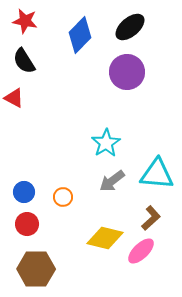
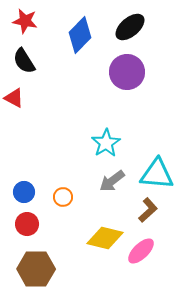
brown L-shape: moved 3 px left, 8 px up
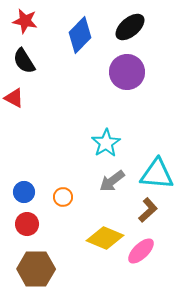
yellow diamond: rotated 9 degrees clockwise
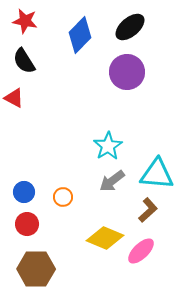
cyan star: moved 2 px right, 3 px down
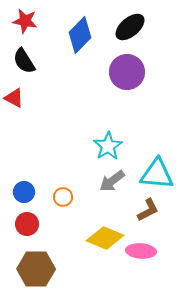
brown L-shape: rotated 15 degrees clockwise
pink ellipse: rotated 48 degrees clockwise
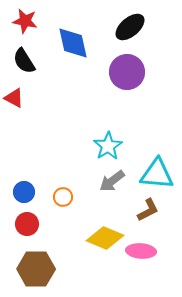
blue diamond: moved 7 px left, 8 px down; rotated 57 degrees counterclockwise
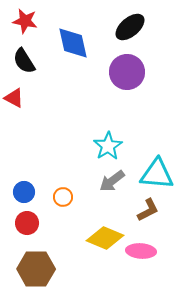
red circle: moved 1 px up
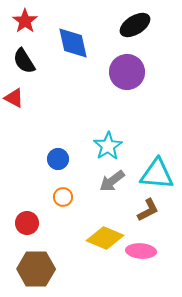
red star: rotated 25 degrees clockwise
black ellipse: moved 5 px right, 2 px up; rotated 8 degrees clockwise
blue circle: moved 34 px right, 33 px up
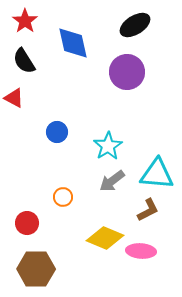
blue circle: moved 1 px left, 27 px up
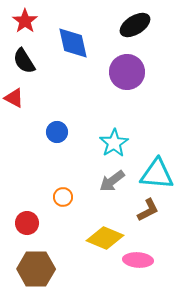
cyan star: moved 6 px right, 3 px up
pink ellipse: moved 3 px left, 9 px down
